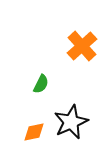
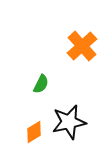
black star: moved 2 px left; rotated 12 degrees clockwise
orange diamond: rotated 20 degrees counterclockwise
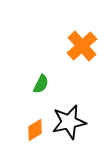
orange diamond: moved 1 px right, 2 px up
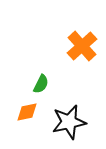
orange diamond: moved 8 px left, 18 px up; rotated 20 degrees clockwise
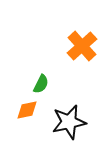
orange diamond: moved 2 px up
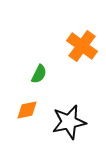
orange cross: rotated 12 degrees counterclockwise
green semicircle: moved 2 px left, 10 px up
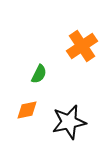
orange cross: rotated 20 degrees clockwise
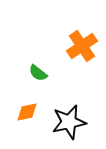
green semicircle: moved 1 px left, 1 px up; rotated 102 degrees clockwise
orange diamond: moved 2 px down
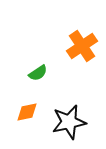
green semicircle: rotated 72 degrees counterclockwise
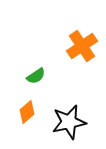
green semicircle: moved 2 px left, 3 px down
orange diamond: rotated 30 degrees counterclockwise
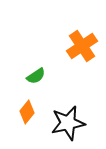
orange diamond: rotated 10 degrees counterclockwise
black star: moved 1 px left, 1 px down
